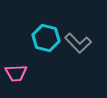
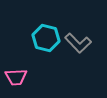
pink trapezoid: moved 4 px down
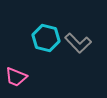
pink trapezoid: rotated 25 degrees clockwise
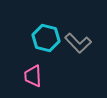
pink trapezoid: moved 17 px right, 1 px up; rotated 65 degrees clockwise
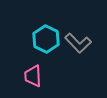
cyan hexagon: moved 1 px down; rotated 12 degrees clockwise
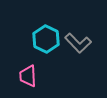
pink trapezoid: moved 5 px left
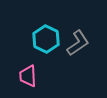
gray L-shape: rotated 80 degrees counterclockwise
